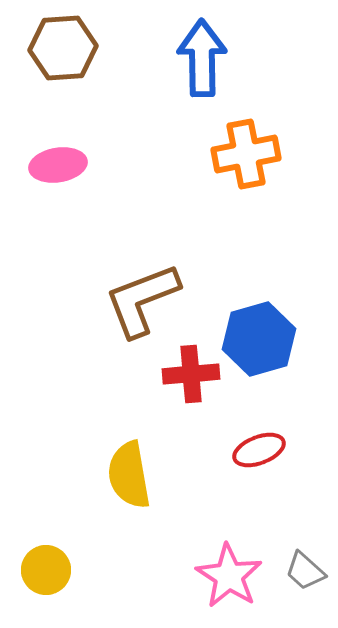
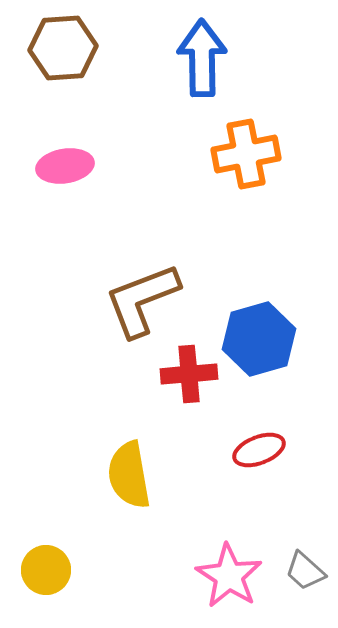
pink ellipse: moved 7 px right, 1 px down
red cross: moved 2 px left
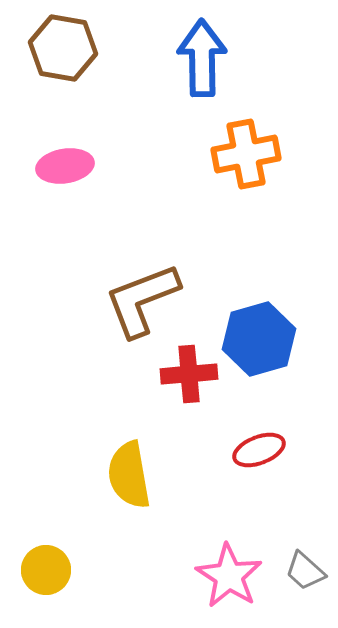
brown hexagon: rotated 14 degrees clockwise
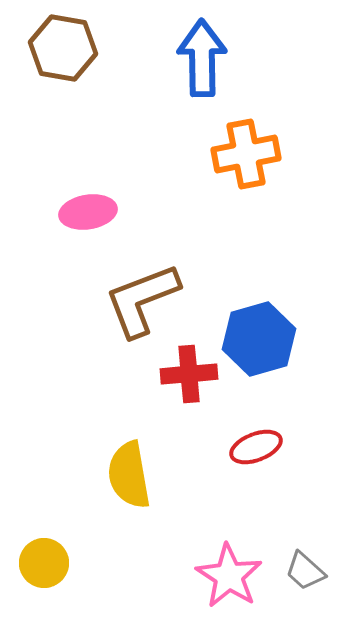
pink ellipse: moved 23 px right, 46 px down
red ellipse: moved 3 px left, 3 px up
yellow circle: moved 2 px left, 7 px up
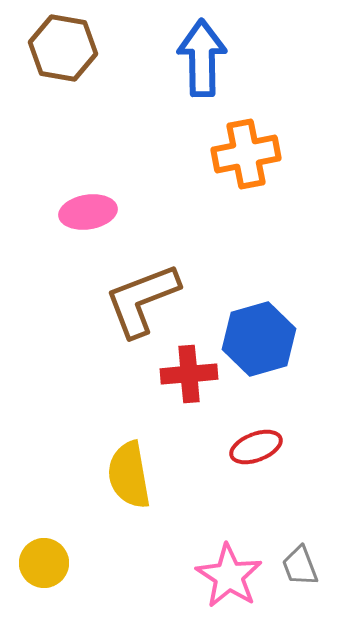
gray trapezoid: moved 5 px left, 5 px up; rotated 27 degrees clockwise
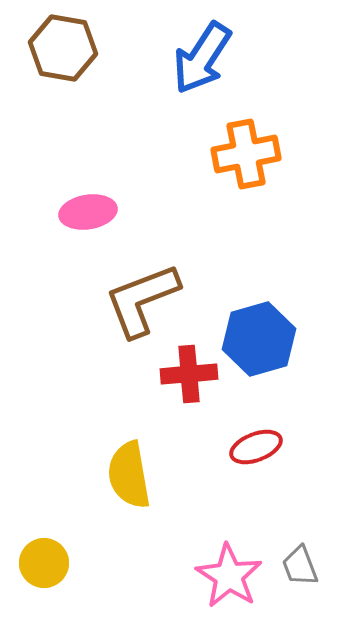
blue arrow: rotated 146 degrees counterclockwise
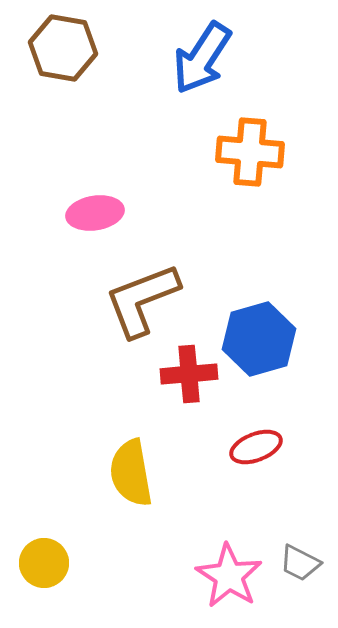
orange cross: moved 4 px right, 2 px up; rotated 16 degrees clockwise
pink ellipse: moved 7 px right, 1 px down
yellow semicircle: moved 2 px right, 2 px up
gray trapezoid: moved 3 px up; rotated 42 degrees counterclockwise
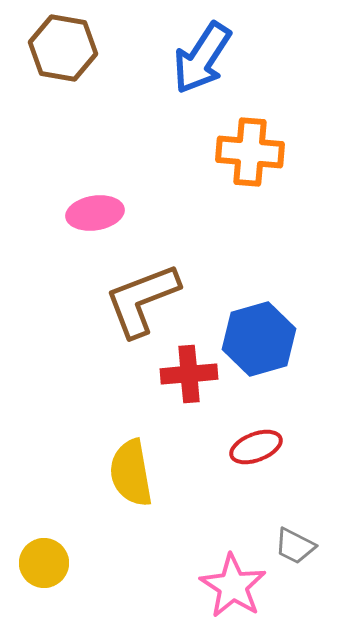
gray trapezoid: moved 5 px left, 17 px up
pink star: moved 4 px right, 10 px down
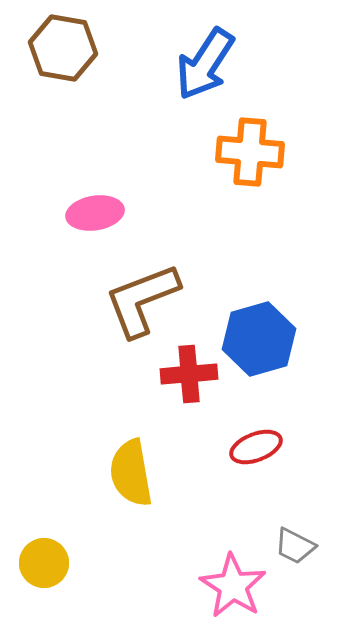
blue arrow: moved 3 px right, 6 px down
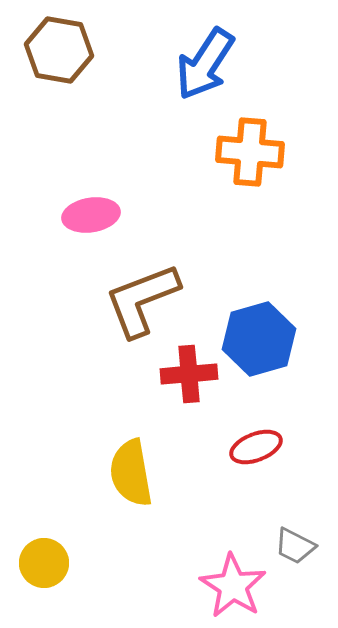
brown hexagon: moved 4 px left, 2 px down
pink ellipse: moved 4 px left, 2 px down
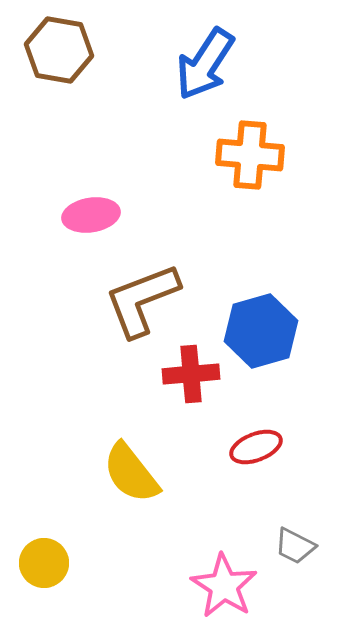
orange cross: moved 3 px down
blue hexagon: moved 2 px right, 8 px up
red cross: moved 2 px right
yellow semicircle: rotated 28 degrees counterclockwise
pink star: moved 9 px left
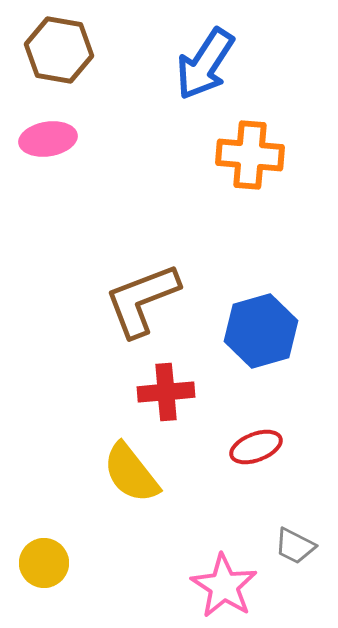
pink ellipse: moved 43 px left, 76 px up
red cross: moved 25 px left, 18 px down
